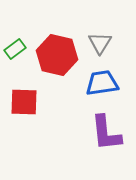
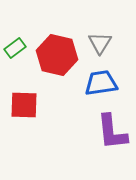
green rectangle: moved 1 px up
blue trapezoid: moved 1 px left
red square: moved 3 px down
purple L-shape: moved 6 px right, 1 px up
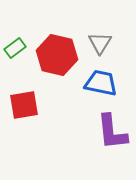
blue trapezoid: rotated 20 degrees clockwise
red square: rotated 12 degrees counterclockwise
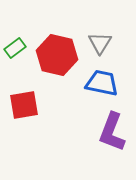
blue trapezoid: moved 1 px right
purple L-shape: rotated 27 degrees clockwise
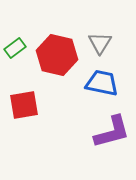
purple L-shape: rotated 126 degrees counterclockwise
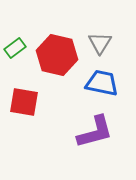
red square: moved 3 px up; rotated 20 degrees clockwise
purple L-shape: moved 17 px left
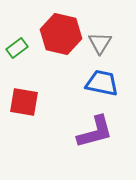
green rectangle: moved 2 px right
red hexagon: moved 4 px right, 21 px up
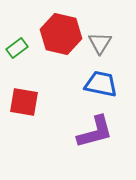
blue trapezoid: moved 1 px left, 1 px down
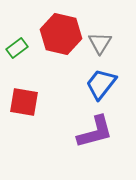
blue trapezoid: rotated 64 degrees counterclockwise
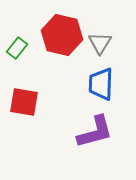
red hexagon: moved 1 px right, 1 px down
green rectangle: rotated 15 degrees counterclockwise
blue trapezoid: rotated 36 degrees counterclockwise
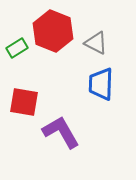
red hexagon: moved 9 px left, 4 px up; rotated 9 degrees clockwise
gray triangle: moved 4 px left; rotated 35 degrees counterclockwise
green rectangle: rotated 20 degrees clockwise
purple L-shape: moved 34 px left; rotated 105 degrees counterclockwise
